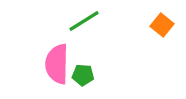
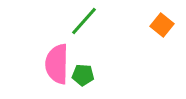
green line: rotated 16 degrees counterclockwise
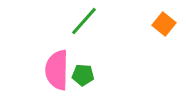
orange square: moved 2 px right, 1 px up
pink semicircle: moved 6 px down
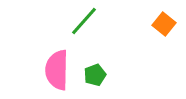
green pentagon: moved 12 px right; rotated 25 degrees counterclockwise
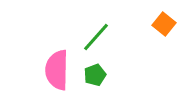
green line: moved 12 px right, 16 px down
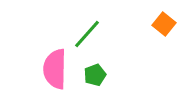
green line: moved 9 px left, 3 px up
pink semicircle: moved 2 px left, 1 px up
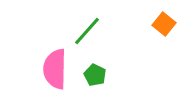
green line: moved 3 px up
green pentagon: rotated 25 degrees counterclockwise
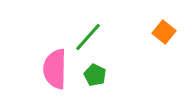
orange square: moved 8 px down
green line: moved 1 px right, 6 px down
